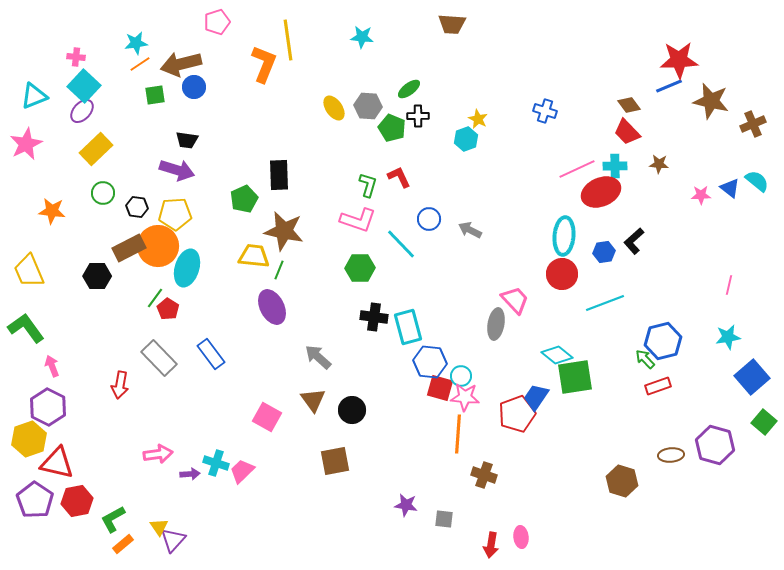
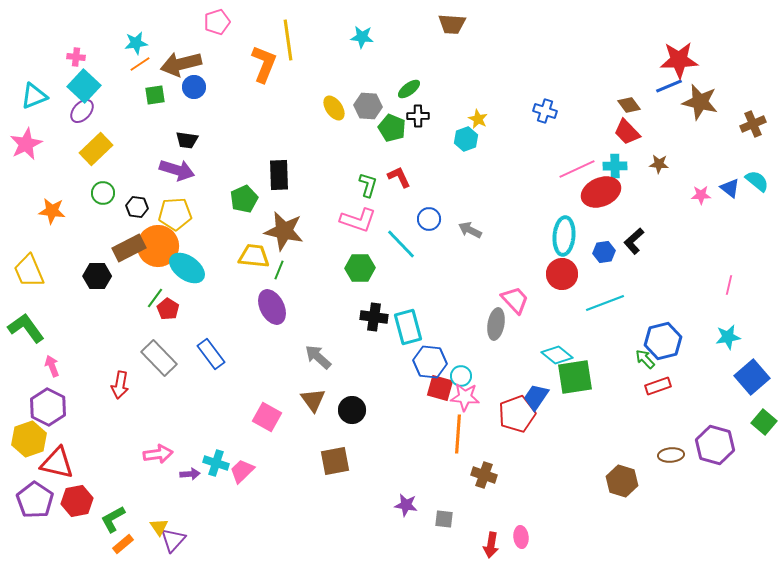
brown star at (711, 101): moved 11 px left, 1 px down
cyan ellipse at (187, 268): rotated 72 degrees counterclockwise
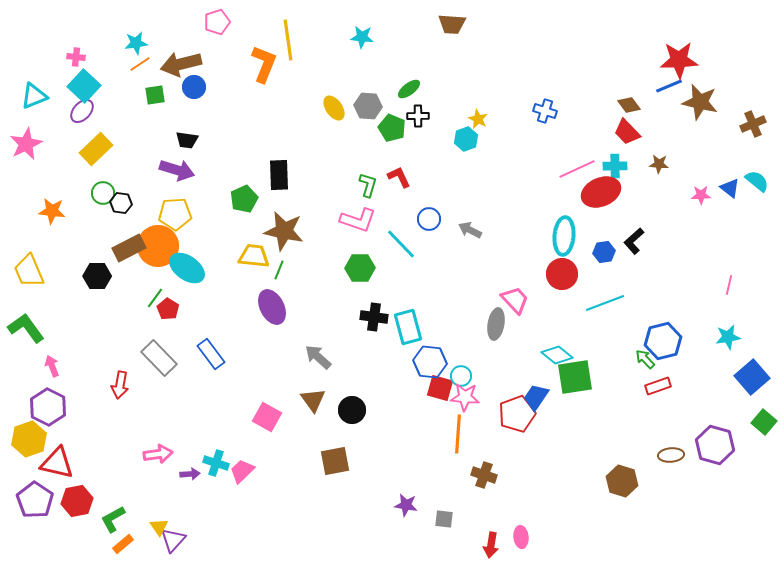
black hexagon at (137, 207): moved 16 px left, 4 px up
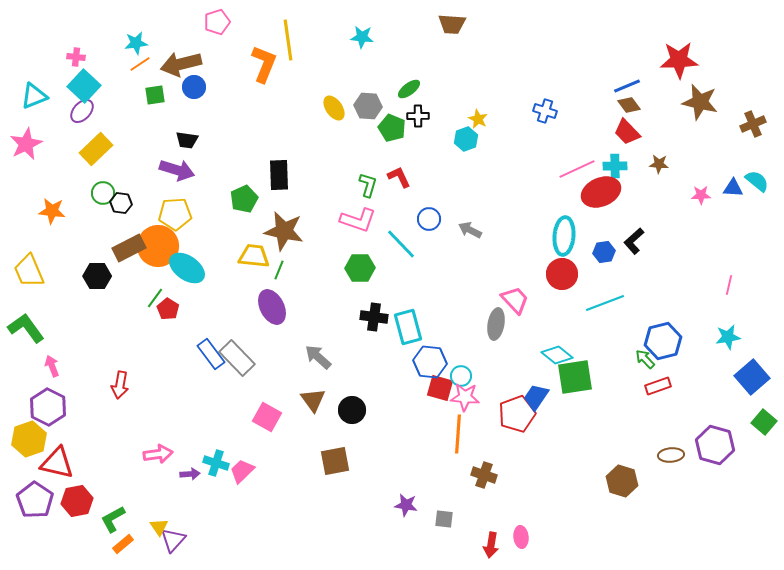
blue line at (669, 86): moved 42 px left
blue triangle at (730, 188): moved 3 px right; rotated 35 degrees counterclockwise
gray rectangle at (159, 358): moved 78 px right
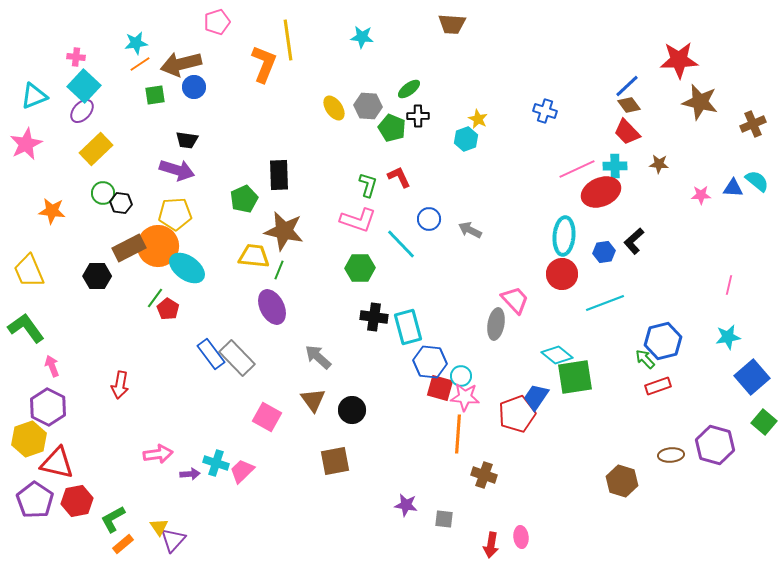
blue line at (627, 86): rotated 20 degrees counterclockwise
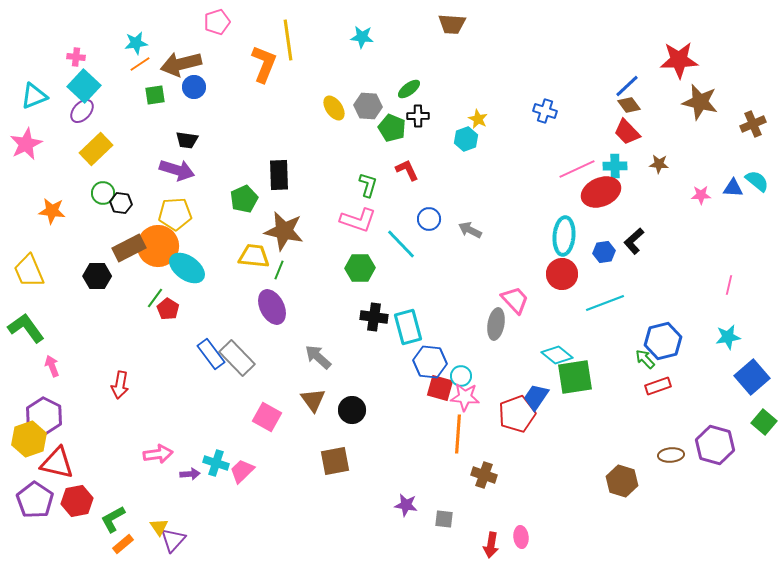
red L-shape at (399, 177): moved 8 px right, 7 px up
purple hexagon at (48, 407): moved 4 px left, 9 px down
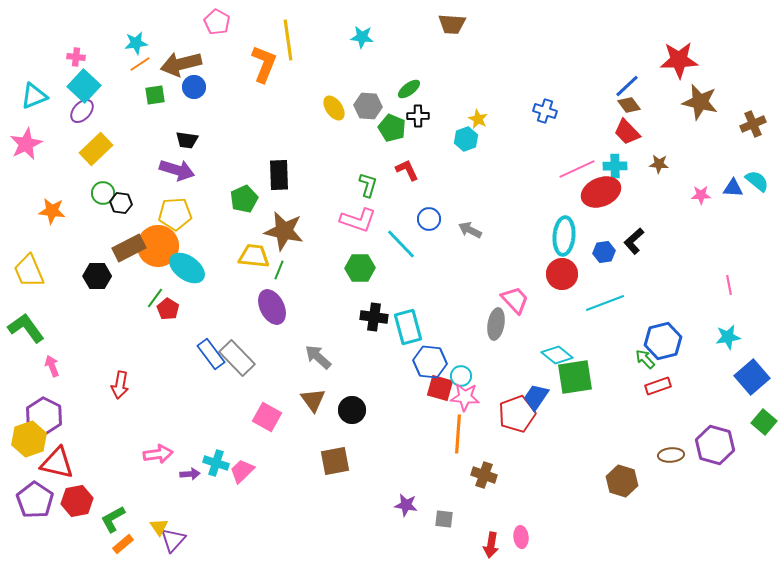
pink pentagon at (217, 22): rotated 25 degrees counterclockwise
pink line at (729, 285): rotated 24 degrees counterclockwise
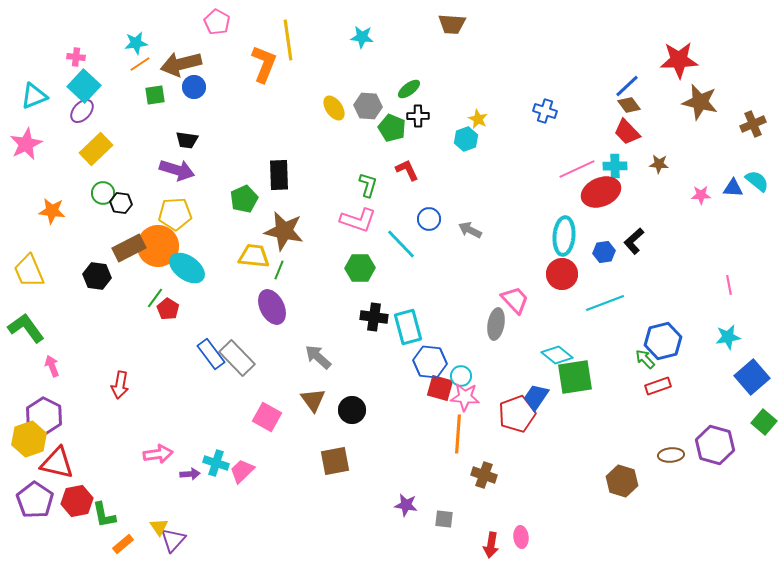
black hexagon at (97, 276): rotated 8 degrees clockwise
green L-shape at (113, 519): moved 9 px left, 4 px up; rotated 72 degrees counterclockwise
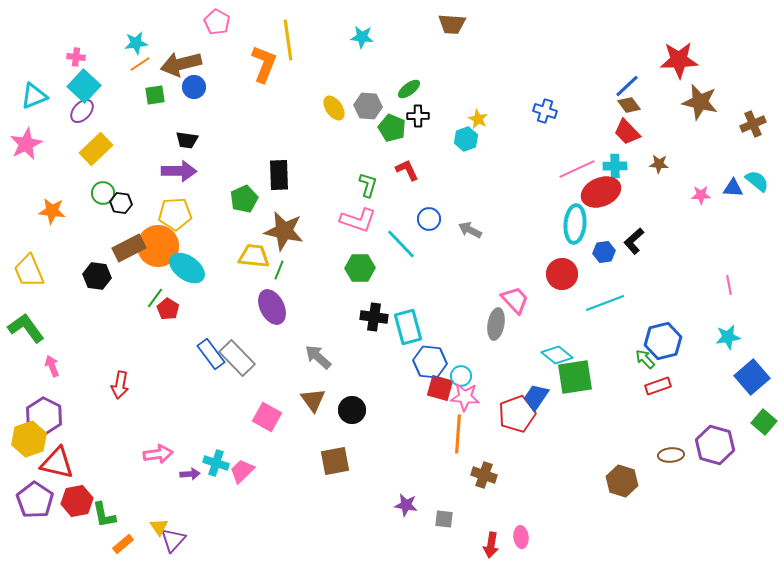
purple arrow at (177, 170): moved 2 px right, 1 px down; rotated 16 degrees counterclockwise
cyan ellipse at (564, 236): moved 11 px right, 12 px up
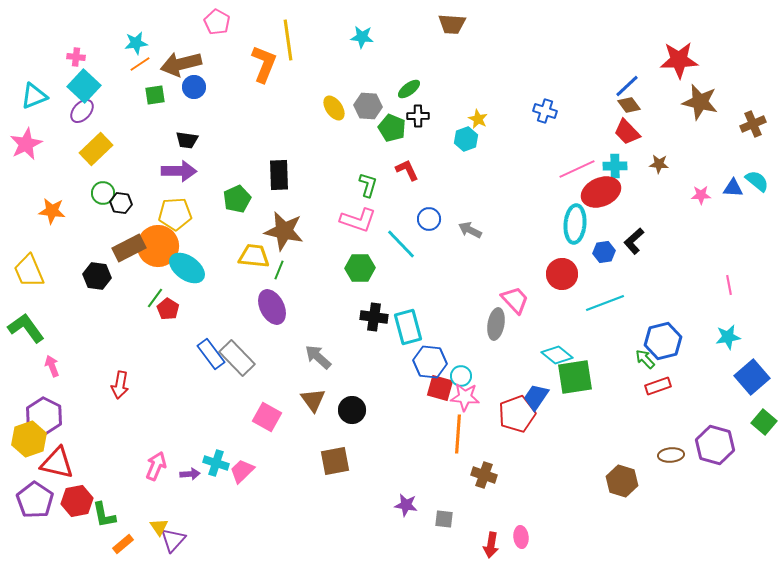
green pentagon at (244, 199): moved 7 px left
pink arrow at (158, 454): moved 2 px left, 12 px down; rotated 60 degrees counterclockwise
